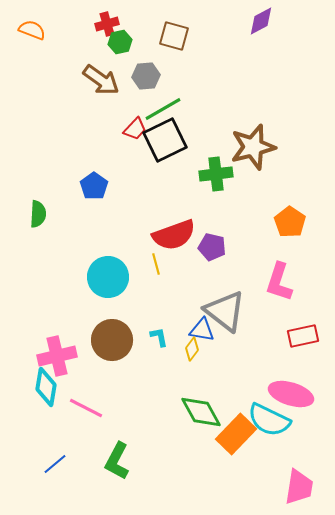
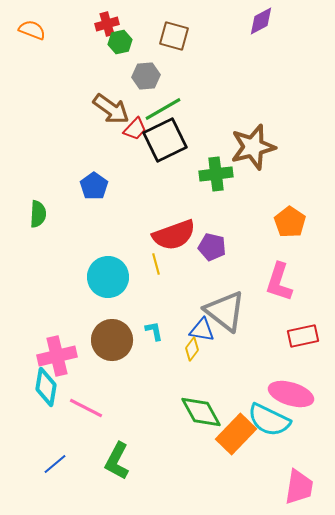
brown arrow: moved 10 px right, 29 px down
cyan L-shape: moved 5 px left, 6 px up
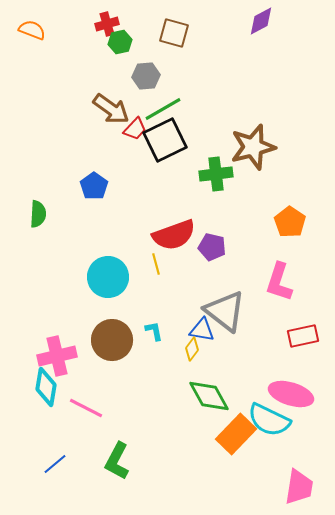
brown square: moved 3 px up
green diamond: moved 8 px right, 16 px up
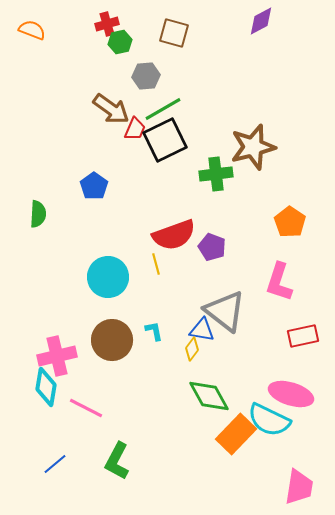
red trapezoid: rotated 20 degrees counterclockwise
purple pentagon: rotated 8 degrees clockwise
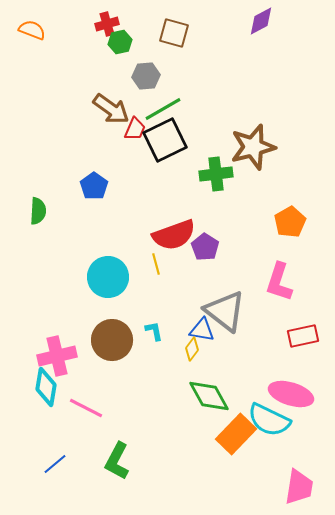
green semicircle: moved 3 px up
orange pentagon: rotated 8 degrees clockwise
purple pentagon: moved 7 px left; rotated 12 degrees clockwise
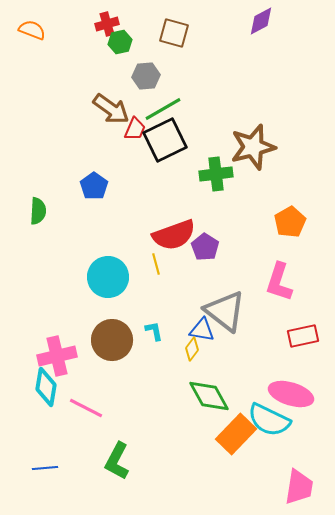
blue line: moved 10 px left, 4 px down; rotated 35 degrees clockwise
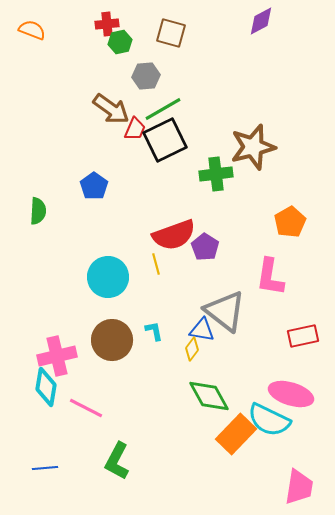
red cross: rotated 10 degrees clockwise
brown square: moved 3 px left
pink L-shape: moved 9 px left, 5 px up; rotated 9 degrees counterclockwise
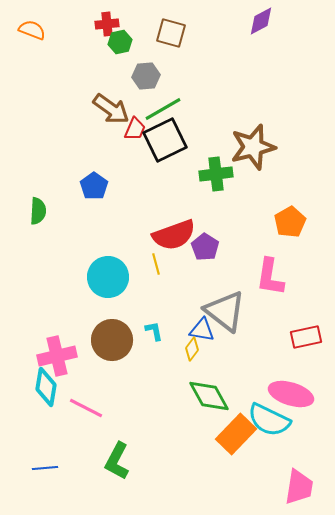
red rectangle: moved 3 px right, 1 px down
